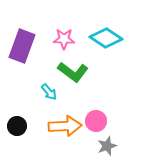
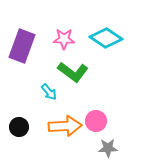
black circle: moved 2 px right, 1 px down
gray star: moved 1 px right, 2 px down; rotated 18 degrees clockwise
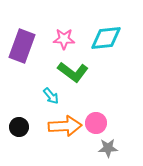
cyan diamond: rotated 40 degrees counterclockwise
cyan arrow: moved 2 px right, 4 px down
pink circle: moved 2 px down
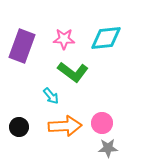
pink circle: moved 6 px right
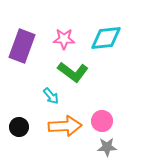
pink circle: moved 2 px up
gray star: moved 1 px left, 1 px up
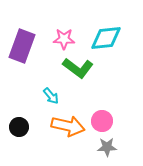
green L-shape: moved 5 px right, 4 px up
orange arrow: moved 3 px right; rotated 16 degrees clockwise
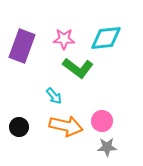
cyan arrow: moved 3 px right
orange arrow: moved 2 px left
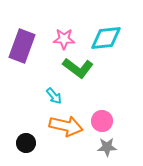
black circle: moved 7 px right, 16 px down
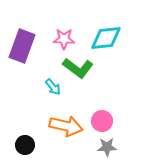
cyan arrow: moved 1 px left, 9 px up
black circle: moved 1 px left, 2 px down
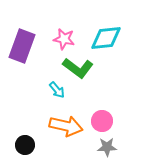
pink star: rotated 10 degrees clockwise
cyan arrow: moved 4 px right, 3 px down
